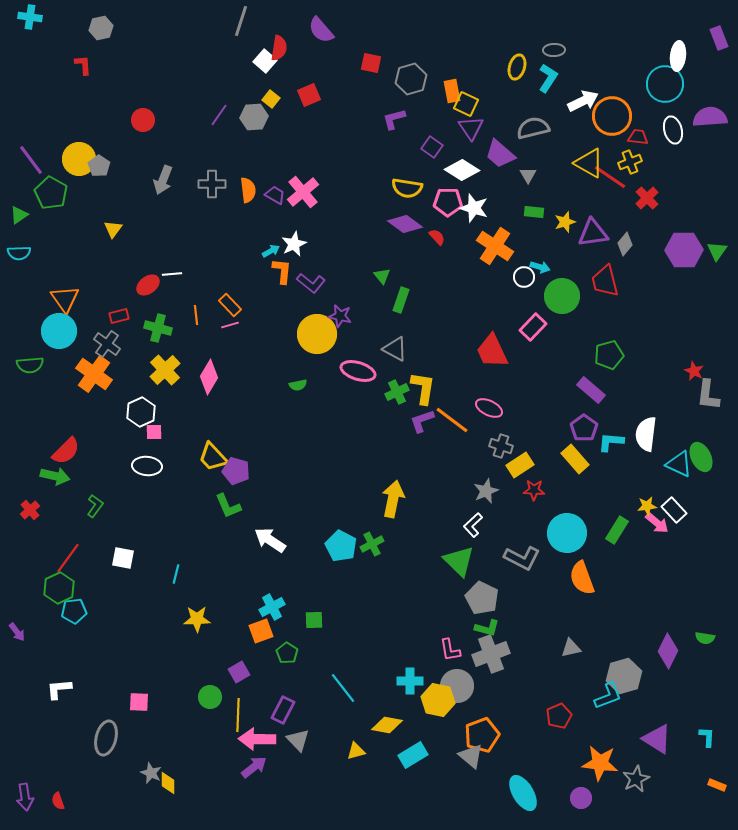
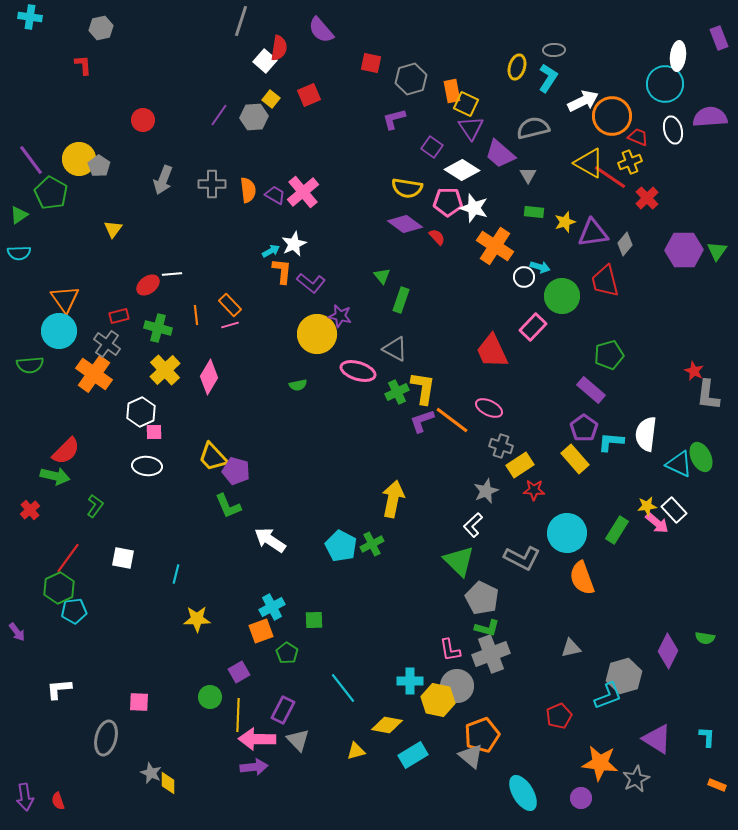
red trapezoid at (638, 137): rotated 15 degrees clockwise
purple arrow at (254, 767): rotated 32 degrees clockwise
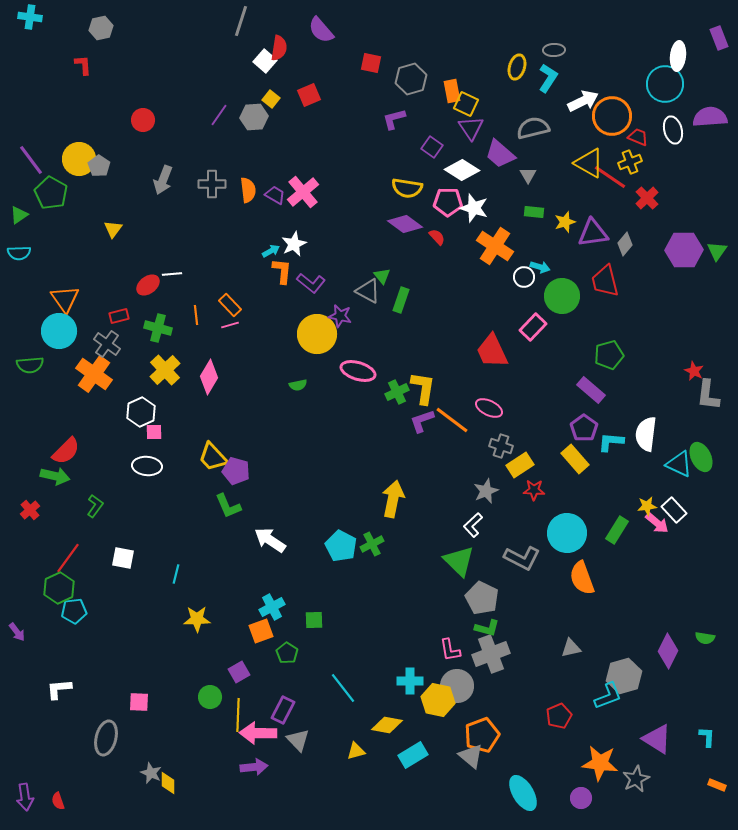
gray triangle at (395, 349): moved 27 px left, 58 px up
pink arrow at (257, 739): moved 1 px right, 6 px up
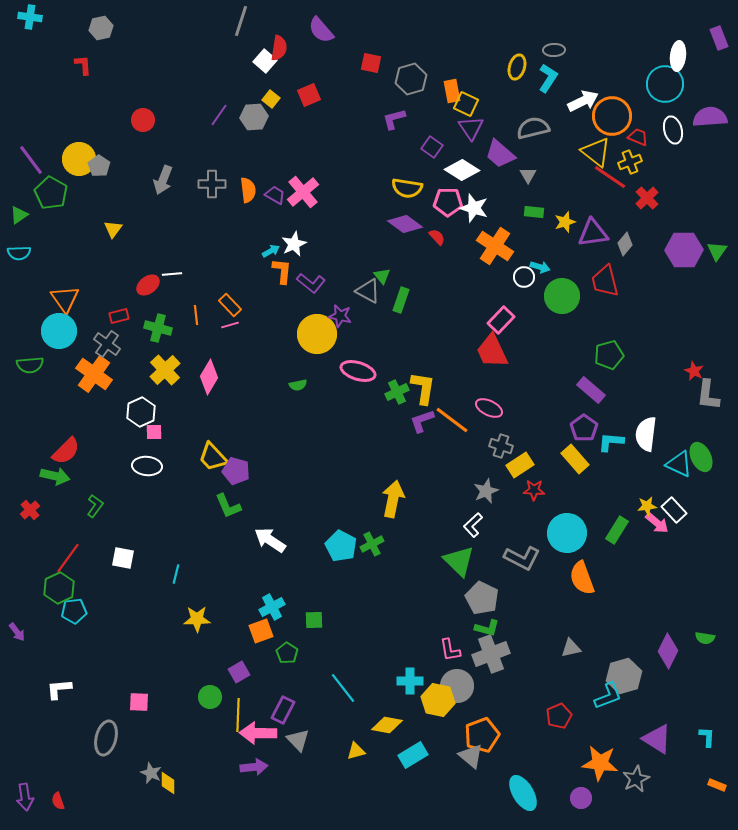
yellow triangle at (589, 163): moved 7 px right, 11 px up; rotated 8 degrees clockwise
pink rectangle at (533, 327): moved 32 px left, 7 px up
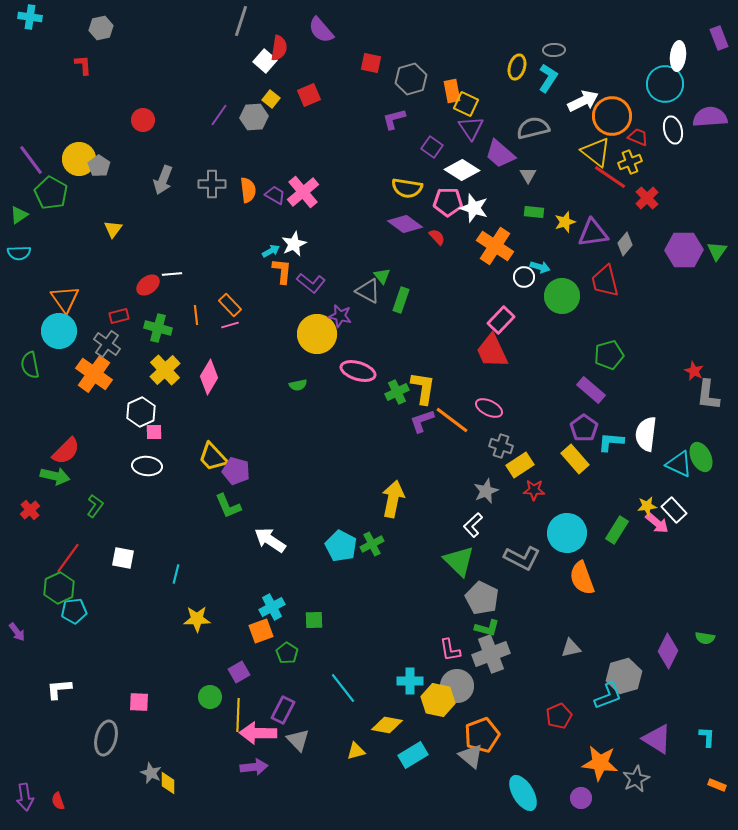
green semicircle at (30, 365): rotated 84 degrees clockwise
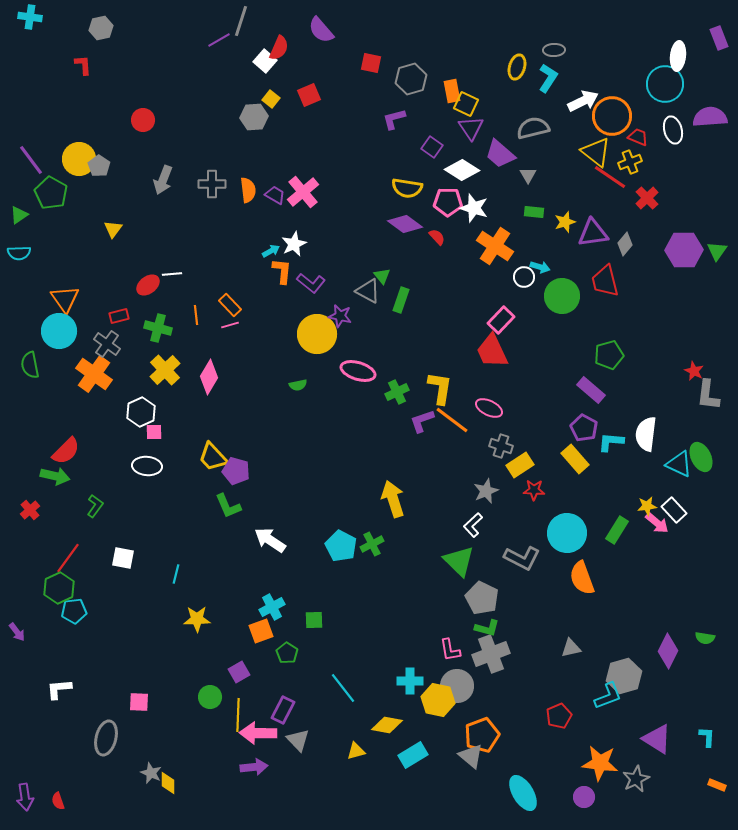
red semicircle at (279, 48): rotated 15 degrees clockwise
purple line at (219, 115): moved 75 px up; rotated 25 degrees clockwise
yellow L-shape at (423, 388): moved 17 px right
purple pentagon at (584, 428): rotated 8 degrees counterclockwise
yellow arrow at (393, 499): rotated 30 degrees counterclockwise
purple circle at (581, 798): moved 3 px right, 1 px up
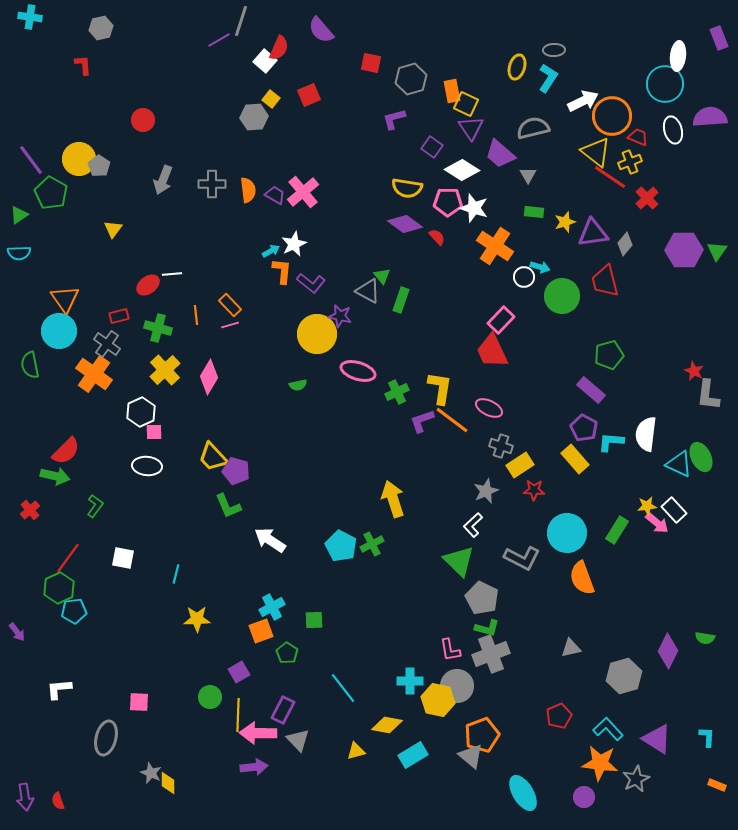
cyan L-shape at (608, 696): moved 33 px down; rotated 112 degrees counterclockwise
